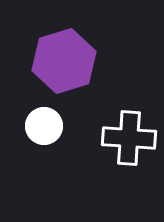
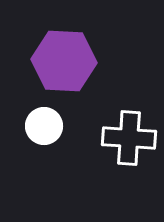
purple hexagon: rotated 20 degrees clockwise
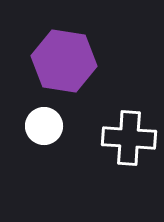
purple hexagon: rotated 6 degrees clockwise
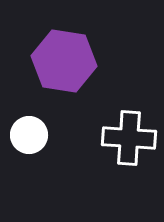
white circle: moved 15 px left, 9 px down
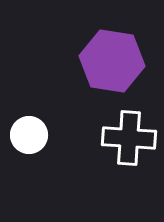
purple hexagon: moved 48 px right
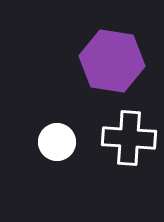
white circle: moved 28 px right, 7 px down
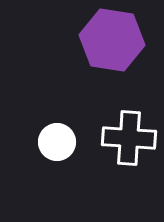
purple hexagon: moved 21 px up
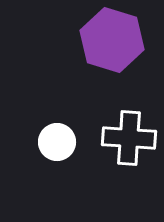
purple hexagon: rotated 8 degrees clockwise
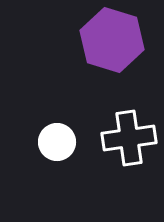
white cross: rotated 12 degrees counterclockwise
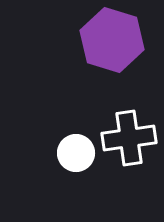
white circle: moved 19 px right, 11 px down
